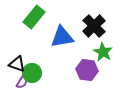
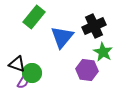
black cross: rotated 20 degrees clockwise
blue triangle: rotated 40 degrees counterclockwise
purple semicircle: moved 1 px right
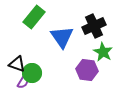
blue triangle: rotated 15 degrees counterclockwise
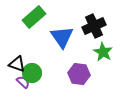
green rectangle: rotated 10 degrees clockwise
purple hexagon: moved 8 px left, 4 px down
purple semicircle: rotated 80 degrees counterclockwise
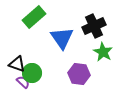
blue triangle: moved 1 px down
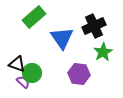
green star: rotated 12 degrees clockwise
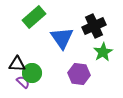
black triangle: rotated 18 degrees counterclockwise
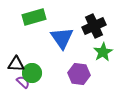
green rectangle: rotated 25 degrees clockwise
black triangle: moved 1 px left
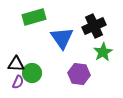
purple semicircle: moved 5 px left; rotated 72 degrees clockwise
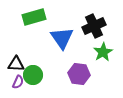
green circle: moved 1 px right, 2 px down
